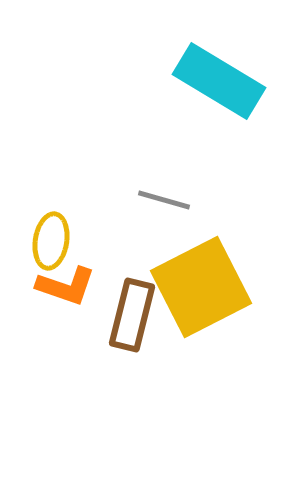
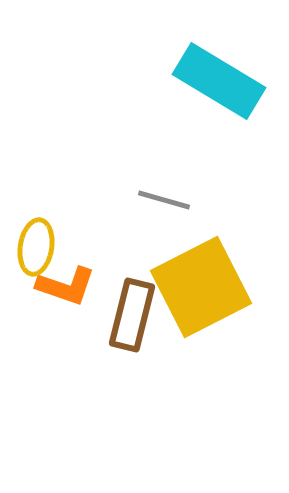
yellow ellipse: moved 15 px left, 6 px down
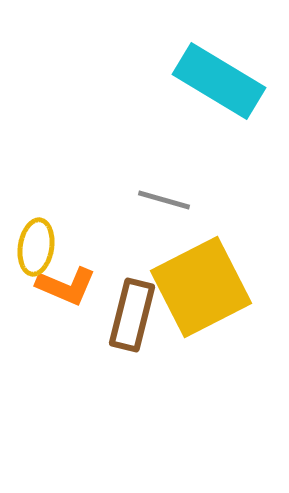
orange L-shape: rotated 4 degrees clockwise
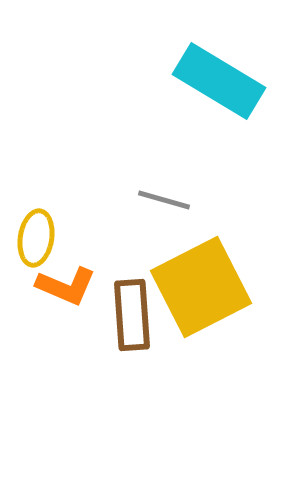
yellow ellipse: moved 9 px up
brown rectangle: rotated 18 degrees counterclockwise
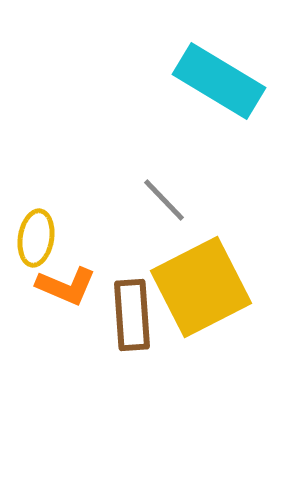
gray line: rotated 30 degrees clockwise
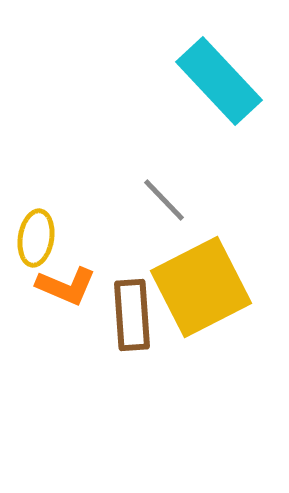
cyan rectangle: rotated 16 degrees clockwise
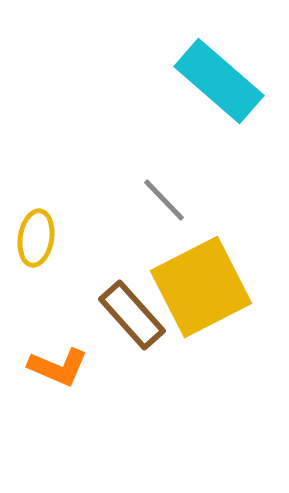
cyan rectangle: rotated 6 degrees counterclockwise
orange L-shape: moved 8 px left, 81 px down
brown rectangle: rotated 38 degrees counterclockwise
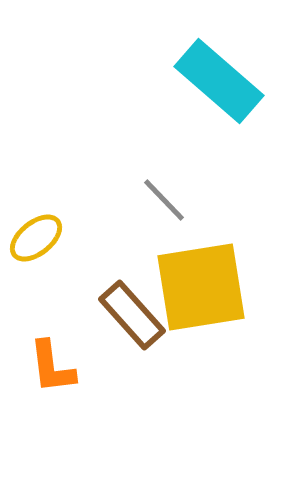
yellow ellipse: rotated 42 degrees clockwise
yellow square: rotated 18 degrees clockwise
orange L-shape: moved 6 px left; rotated 60 degrees clockwise
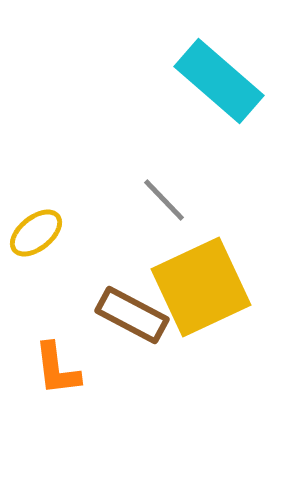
yellow ellipse: moved 5 px up
yellow square: rotated 16 degrees counterclockwise
brown rectangle: rotated 20 degrees counterclockwise
orange L-shape: moved 5 px right, 2 px down
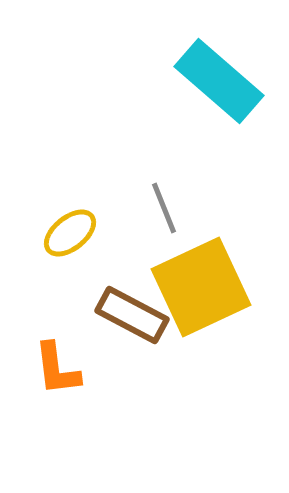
gray line: moved 8 px down; rotated 22 degrees clockwise
yellow ellipse: moved 34 px right
